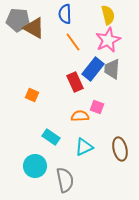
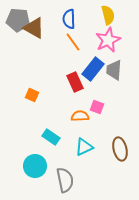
blue semicircle: moved 4 px right, 5 px down
gray trapezoid: moved 2 px right, 1 px down
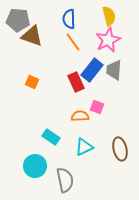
yellow semicircle: moved 1 px right, 1 px down
brown triangle: moved 2 px left, 8 px down; rotated 10 degrees counterclockwise
blue rectangle: moved 1 px left, 1 px down
red rectangle: moved 1 px right
orange square: moved 13 px up
